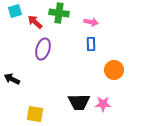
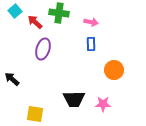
cyan square: rotated 24 degrees counterclockwise
black arrow: rotated 14 degrees clockwise
black trapezoid: moved 5 px left, 3 px up
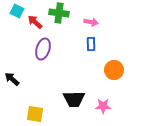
cyan square: moved 2 px right; rotated 24 degrees counterclockwise
pink star: moved 2 px down
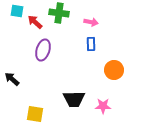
cyan square: rotated 16 degrees counterclockwise
purple ellipse: moved 1 px down
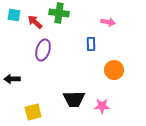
cyan square: moved 3 px left, 4 px down
pink arrow: moved 17 px right
black arrow: rotated 42 degrees counterclockwise
pink star: moved 1 px left
yellow square: moved 2 px left, 2 px up; rotated 24 degrees counterclockwise
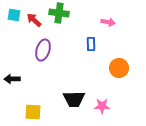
red arrow: moved 1 px left, 2 px up
orange circle: moved 5 px right, 2 px up
yellow square: rotated 18 degrees clockwise
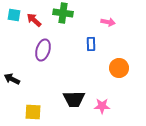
green cross: moved 4 px right
black arrow: rotated 28 degrees clockwise
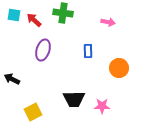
blue rectangle: moved 3 px left, 7 px down
yellow square: rotated 30 degrees counterclockwise
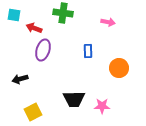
red arrow: moved 8 px down; rotated 21 degrees counterclockwise
black arrow: moved 8 px right; rotated 42 degrees counterclockwise
